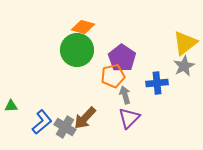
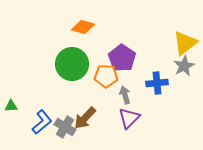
green circle: moved 5 px left, 14 px down
orange pentagon: moved 7 px left; rotated 15 degrees clockwise
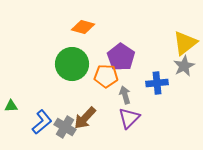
purple pentagon: moved 1 px left, 1 px up
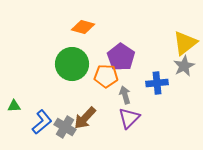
green triangle: moved 3 px right
